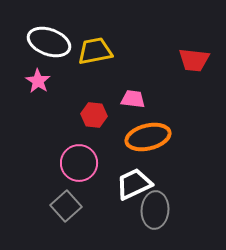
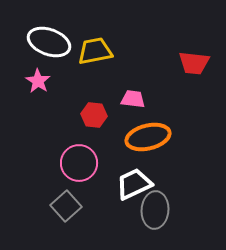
red trapezoid: moved 3 px down
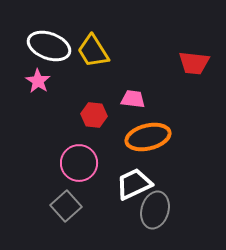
white ellipse: moved 4 px down
yellow trapezoid: moved 2 px left; rotated 111 degrees counterclockwise
gray ellipse: rotated 12 degrees clockwise
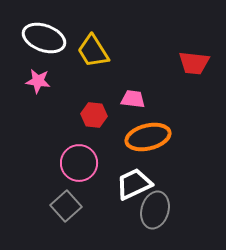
white ellipse: moved 5 px left, 8 px up
pink star: rotated 25 degrees counterclockwise
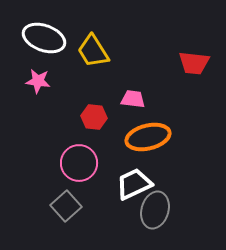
red hexagon: moved 2 px down
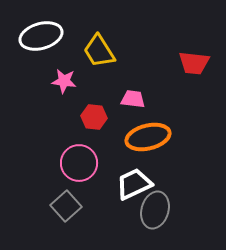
white ellipse: moved 3 px left, 2 px up; rotated 36 degrees counterclockwise
yellow trapezoid: moved 6 px right
pink star: moved 26 px right
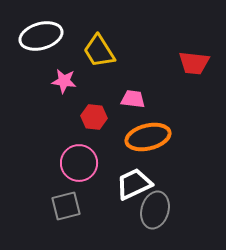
gray square: rotated 28 degrees clockwise
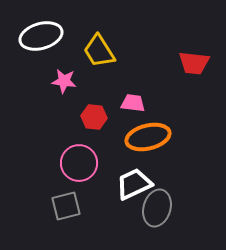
pink trapezoid: moved 4 px down
gray ellipse: moved 2 px right, 2 px up
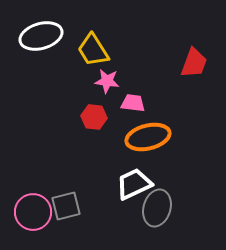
yellow trapezoid: moved 6 px left, 1 px up
red trapezoid: rotated 76 degrees counterclockwise
pink star: moved 43 px right
pink circle: moved 46 px left, 49 px down
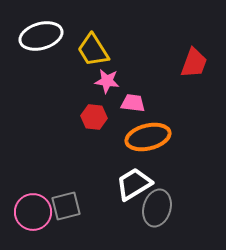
white trapezoid: rotated 6 degrees counterclockwise
